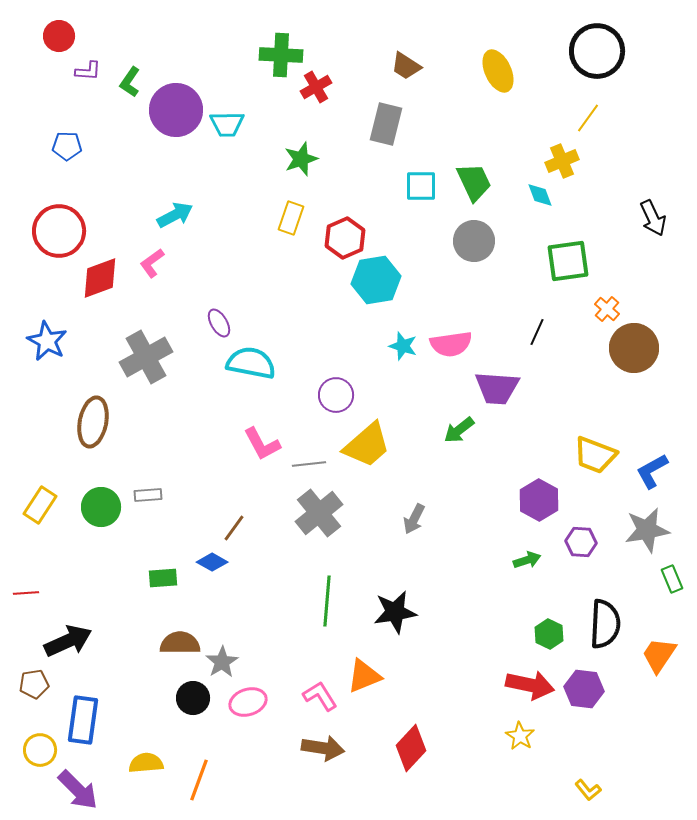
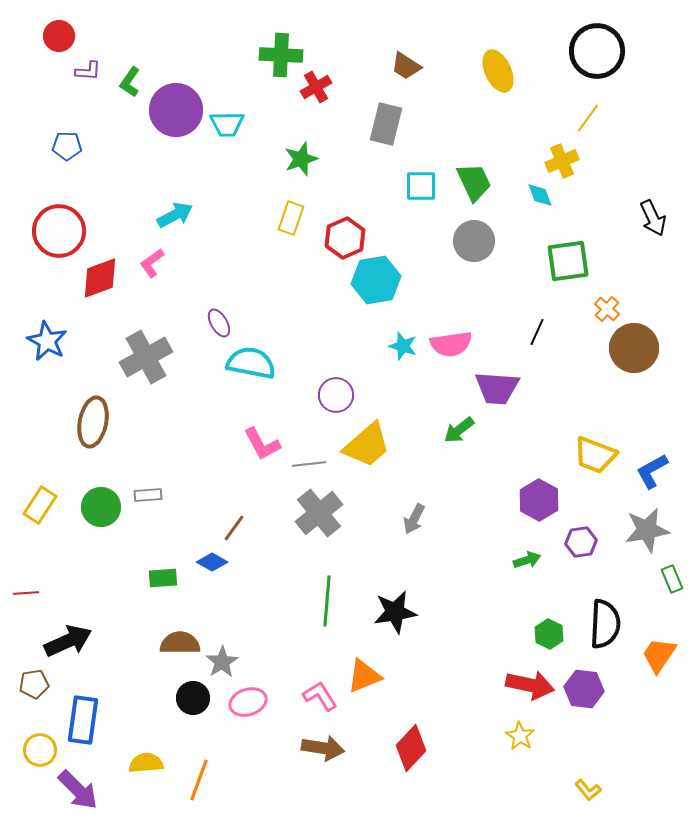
purple hexagon at (581, 542): rotated 12 degrees counterclockwise
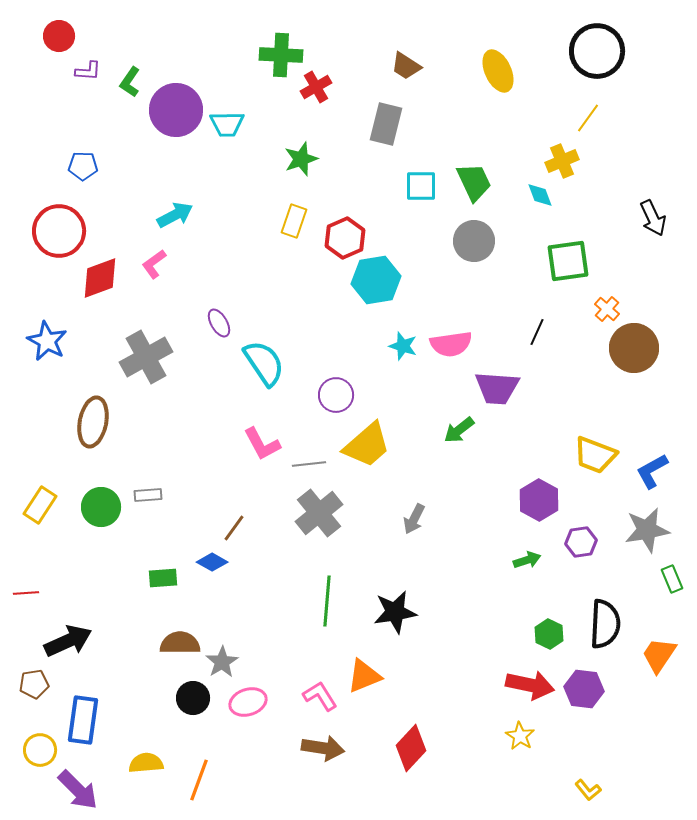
blue pentagon at (67, 146): moved 16 px right, 20 px down
yellow rectangle at (291, 218): moved 3 px right, 3 px down
pink L-shape at (152, 263): moved 2 px right, 1 px down
cyan semicircle at (251, 363): moved 13 px right; rotated 45 degrees clockwise
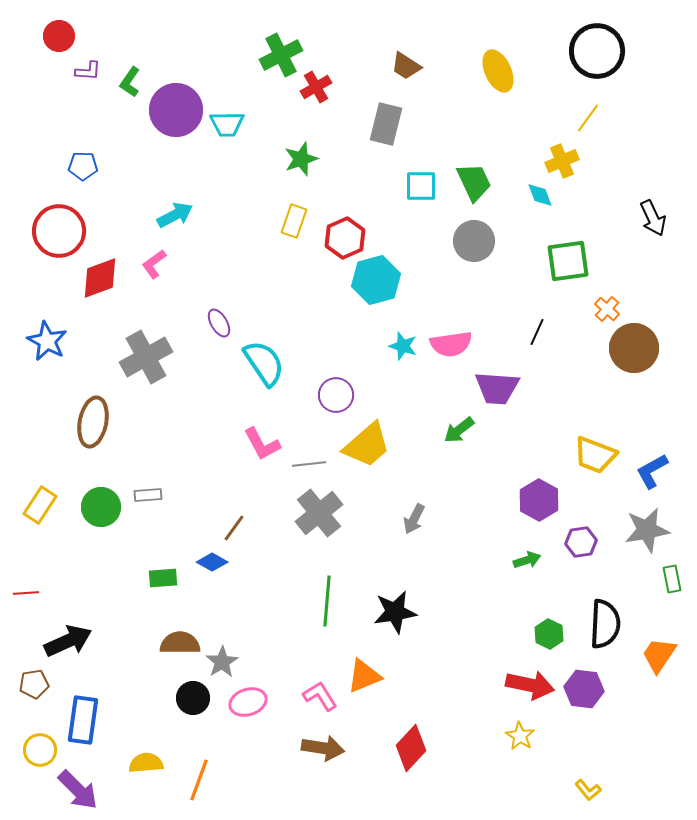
green cross at (281, 55): rotated 30 degrees counterclockwise
cyan hexagon at (376, 280): rotated 6 degrees counterclockwise
green rectangle at (672, 579): rotated 12 degrees clockwise
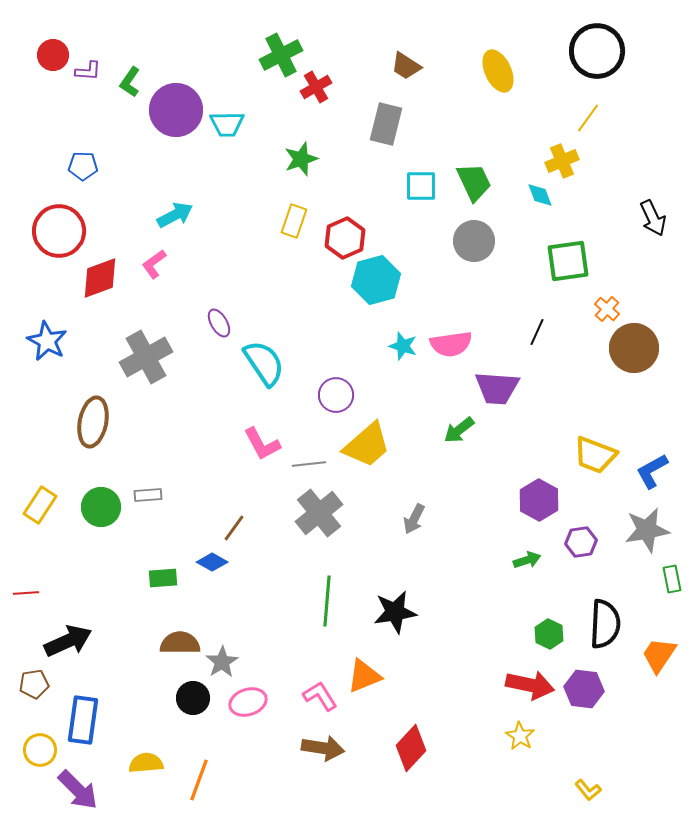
red circle at (59, 36): moved 6 px left, 19 px down
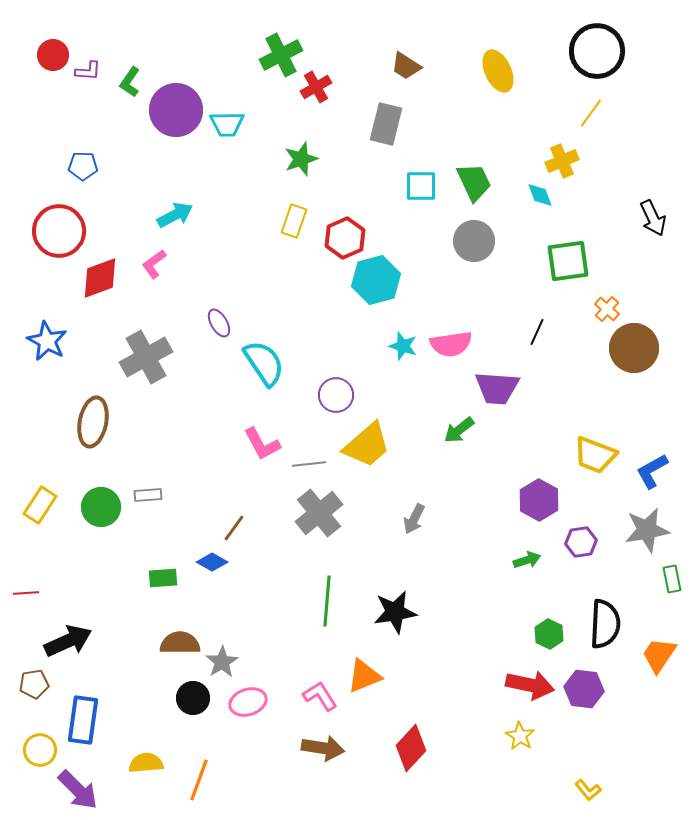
yellow line at (588, 118): moved 3 px right, 5 px up
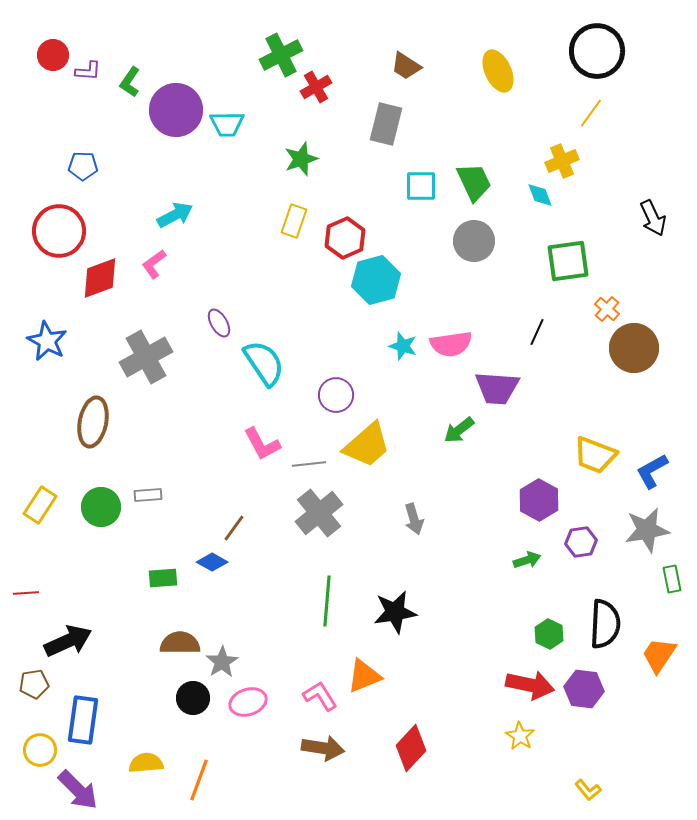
gray arrow at (414, 519): rotated 44 degrees counterclockwise
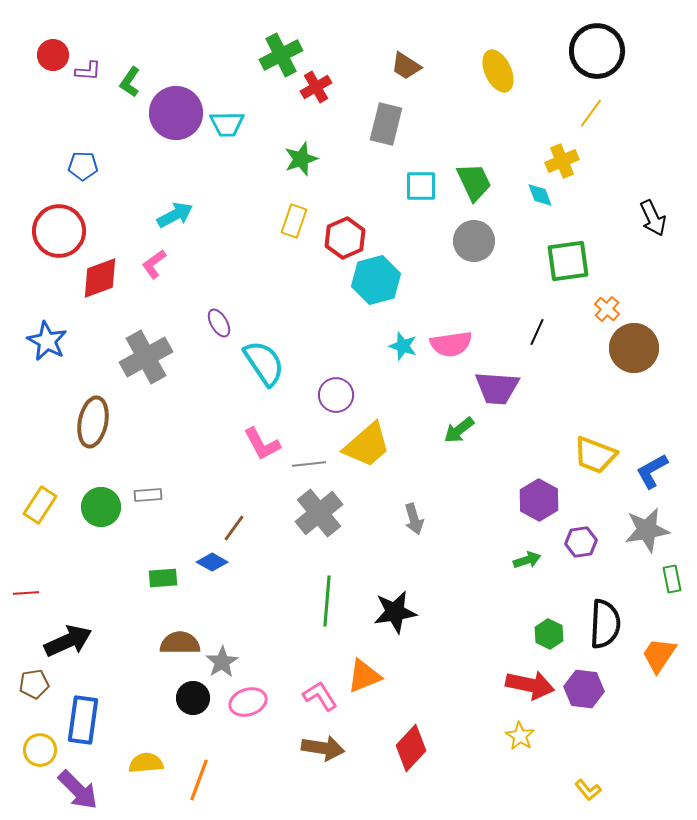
purple circle at (176, 110): moved 3 px down
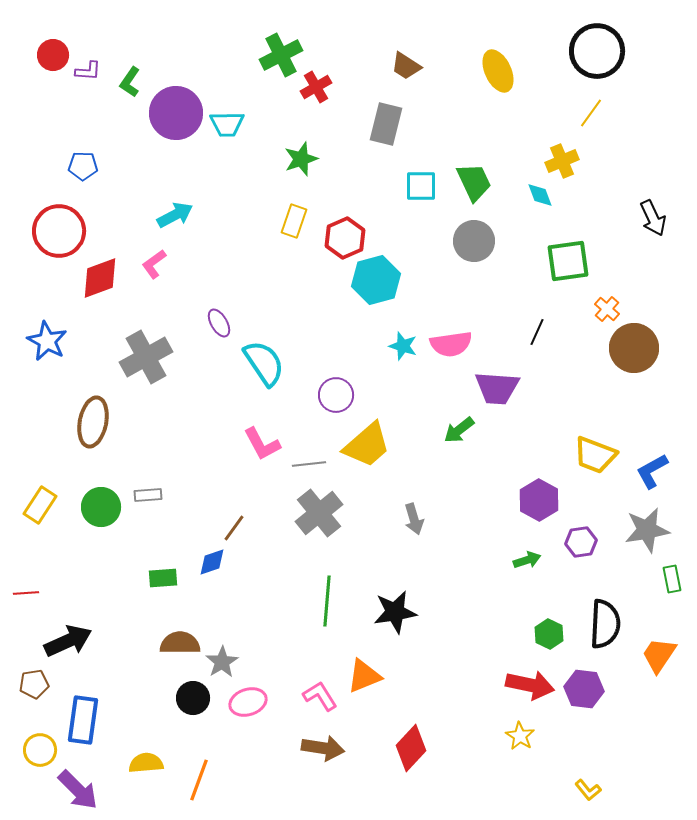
blue diamond at (212, 562): rotated 48 degrees counterclockwise
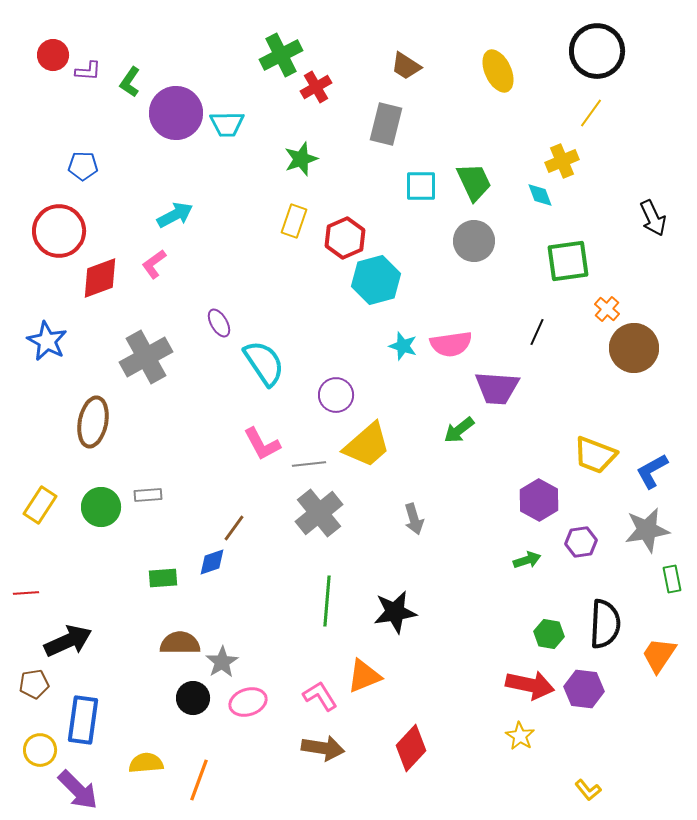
green hexagon at (549, 634): rotated 16 degrees counterclockwise
